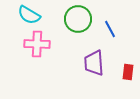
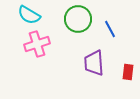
pink cross: rotated 20 degrees counterclockwise
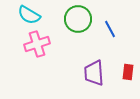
purple trapezoid: moved 10 px down
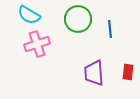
blue line: rotated 24 degrees clockwise
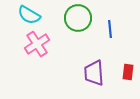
green circle: moved 1 px up
pink cross: rotated 15 degrees counterclockwise
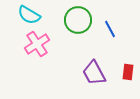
green circle: moved 2 px down
blue line: rotated 24 degrees counterclockwise
purple trapezoid: rotated 24 degrees counterclockwise
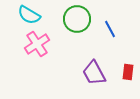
green circle: moved 1 px left, 1 px up
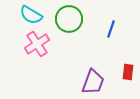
cyan semicircle: moved 2 px right
green circle: moved 8 px left
blue line: moved 1 px right; rotated 48 degrees clockwise
purple trapezoid: moved 1 px left, 9 px down; rotated 132 degrees counterclockwise
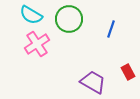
red rectangle: rotated 35 degrees counterclockwise
purple trapezoid: rotated 80 degrees counterclockwise
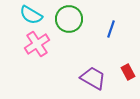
purple trapezoid: moved 4 px up
